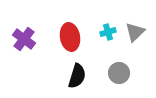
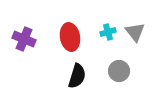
gray triangle: rotated 25 degrees counterclockwise
purple cross: rotated 15 degrees counterclockwise
gray circle: moved 2 px up
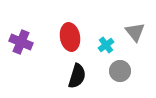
cyan cross: moved 2 px left, 13 px down; rotated 21 degrees counterclockwise
purple cross: moved 3 px left, 3 px down
gray circle: moved 1 px right
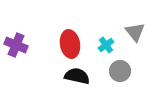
red ellipse: moved 7 px down
purple cross: moved 5 px left, 3 px down
black semicircle: rotated 95 degrees counterclockwise
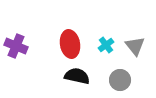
gray triangle: moved 14 px down
purple cross: moved 1 px down
gray circle: moved 9 px down
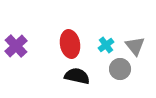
purple cross: rotated 25 degrees clockwise
gray circle: moved 11 px up
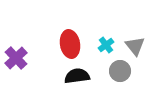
purple cross: moved 12 px down
gray circle: moved 2 px down
black semicircle: rotated 20 degrees counterclockwise
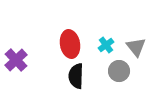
gray triangle: moved 1 px right, 1 px down
purple cross: moved 2 px down
gray circle: moved 1 px left
black semicircle: moved 1 px left; rotated 80 degrees counterclockwise
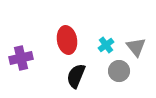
red ellipse: moved 3 px left, 4 px up
purple cross: moved 5 px right, 2 px up; rotated 30 degrees clockwise
black semicircle: rotated 20 degrees clockwise
